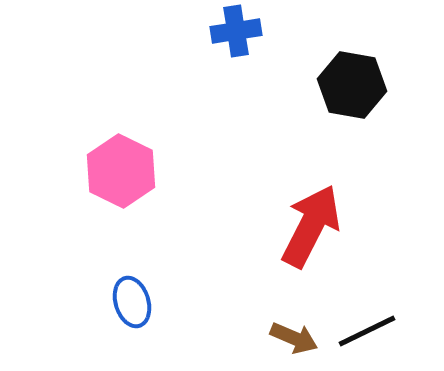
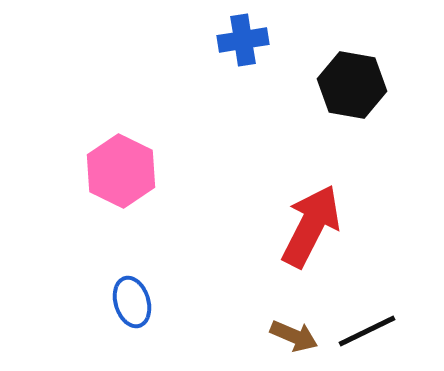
blue cross: moved 7 px right, 9 px down
brown arrow: moved 2 px up
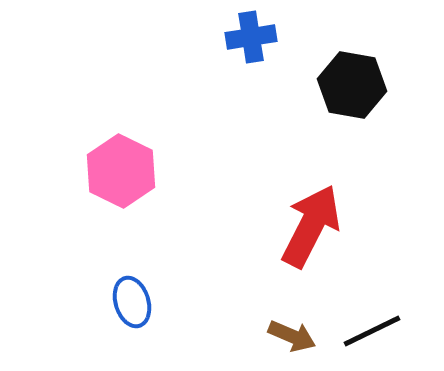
blue cross: moved 8 px right, 3 px up
black line: moved 5 px right
brown arrow: moved 2 px left
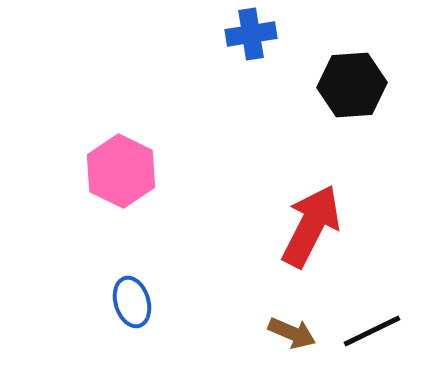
blue cross: moved 3 px up
black hexagon: rotated 14 degrees counterclockwise
brown arrow: moved 3 px up
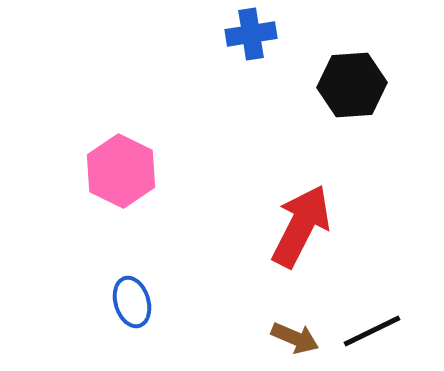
red arrow: moved 10 px left
brown arrow: moved 3 px right, 5 px down
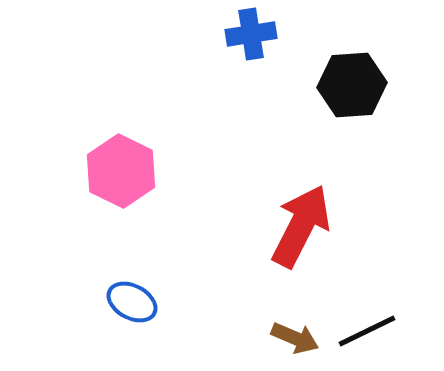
blue ellipse: rotated 45 degrees counterclockwise
black line: moved 5 px left
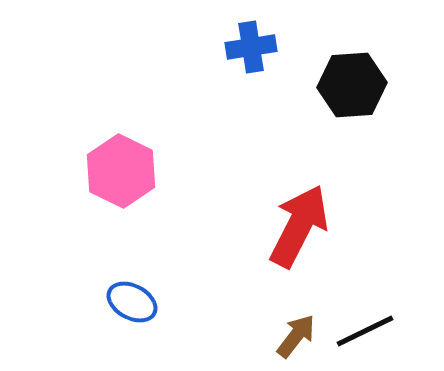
blue cross: moved 13 px down
red arrow: moved 2 px left
black line: moved 2 px left
brown arrow: moved 1 px right, 2 px up; rotated 75 degrees counterclockwise
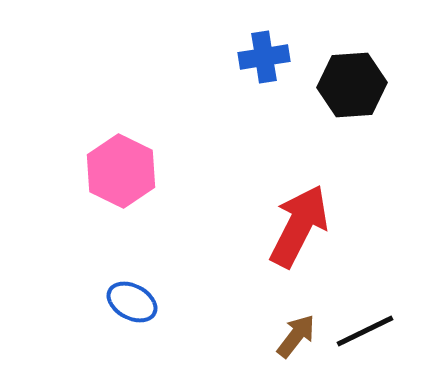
blue cross: moved 13 px right, 10 px down
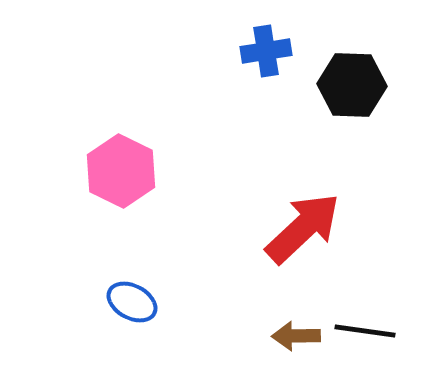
blue cross: moved 2 px right, 6 px up
black hexagon: rotated 6 degrees clockwise
red arrow: moved 4 px right, 2 px down; rotated 20 degrees clockwise
black line: rotated 34 degrees clockwise
brown arrow: rotated 129 degrees counterclockwise
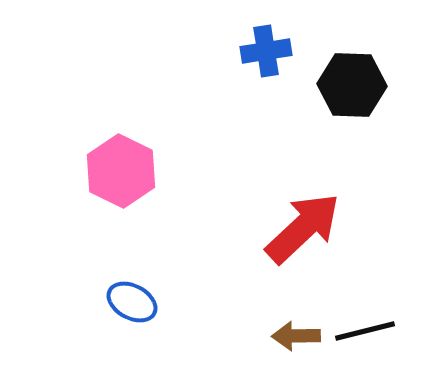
black line: rotated 22 degrees counterclockwise
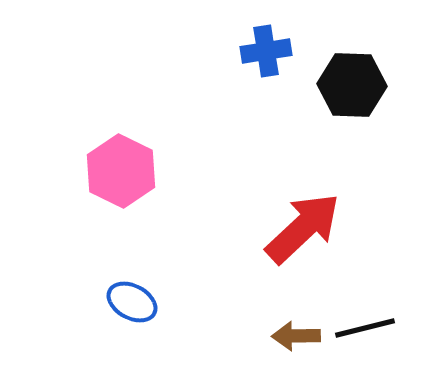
black line: moved 3 px up
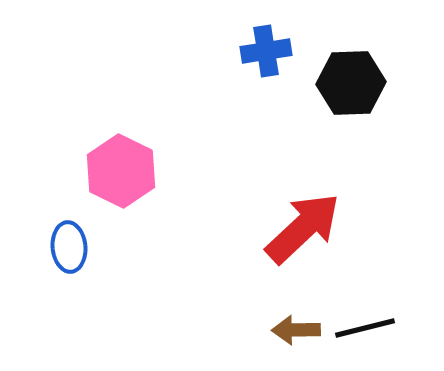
black hexagon: moved 1 px left, 2 px up; rotated 4 degrees counterclockwise
blue ellipse: moved 63 px left, 55 px up; rotated 57 degrees clockwise
brown arrow: moved 6 px up
